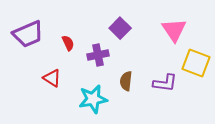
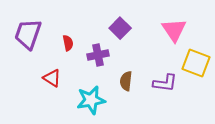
purple trapezoid: rotated 132 degrees clockwise
red semicircle: rotated 14 degrees clockwise
cyan star: moved 2 px left, 1 px down
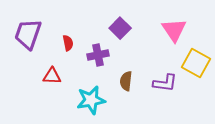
yellow square: rotated 8 degrees clockwise
red triangle: moved 2 px up; rotated 30 degrees counterclockwise
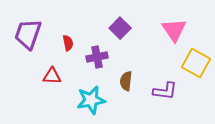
purple cross: moved 1 px left, 2 px down
purple L-shape: moved 8 px down
